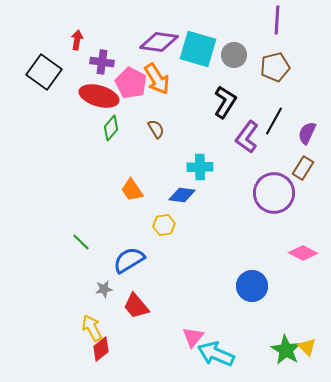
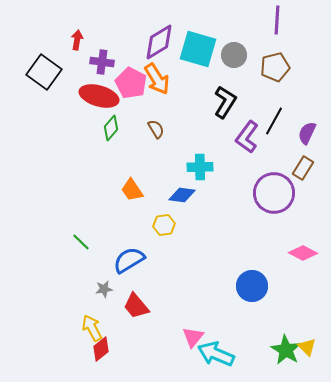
purple diamond: rotated 39 degrees counterclockwise
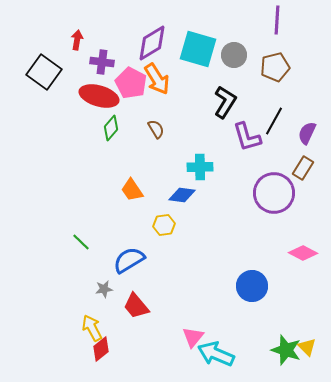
purple diamond: moved 7 px left, 1 px down
purple L-shape: rotated 52 degrees counterclockwise
green star: rotated 12 degrees counterclockwise
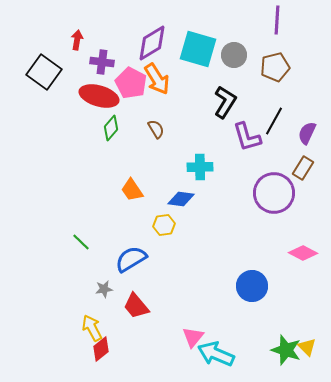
blue diamond: moved 1 px left, 4 px down
blue semicircle: moved 2 px right, 1 px up
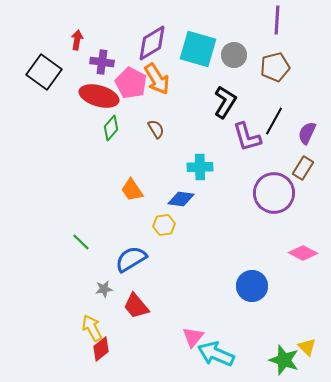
green star: moved 2 px left, 10 px down
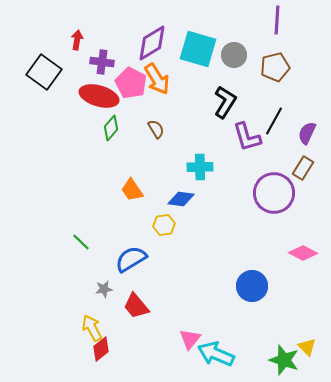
pink triangle: moved 3 px left, 2 px down
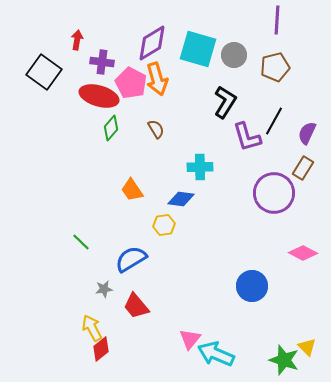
orange arrow: rotated 16 degrees clockwise
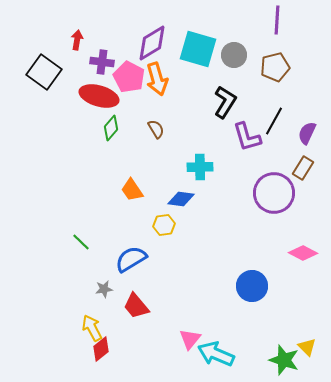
pink pentagon: moved 2 px left, 6 px up
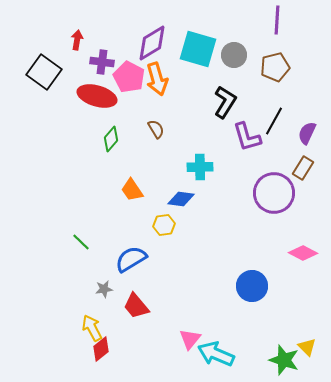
red ellipse: moved 2 px left
green diamond: moved 11 px down
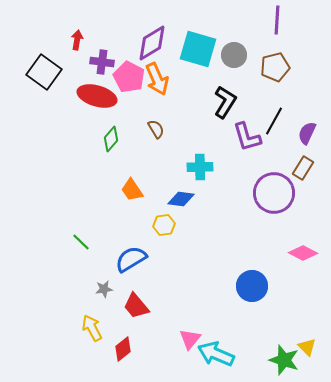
orange arrow: rotated 8 degrees counterclockwise
red diamond: moved 22 px right
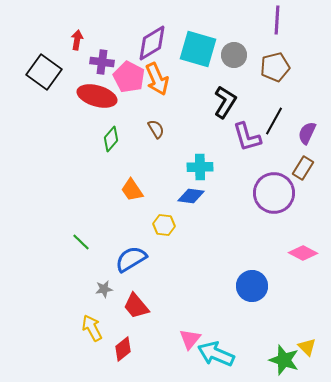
blue diamond: moved 10 px right, 3 px up
yellow hexagon: rotated 15 degrees clockwise
